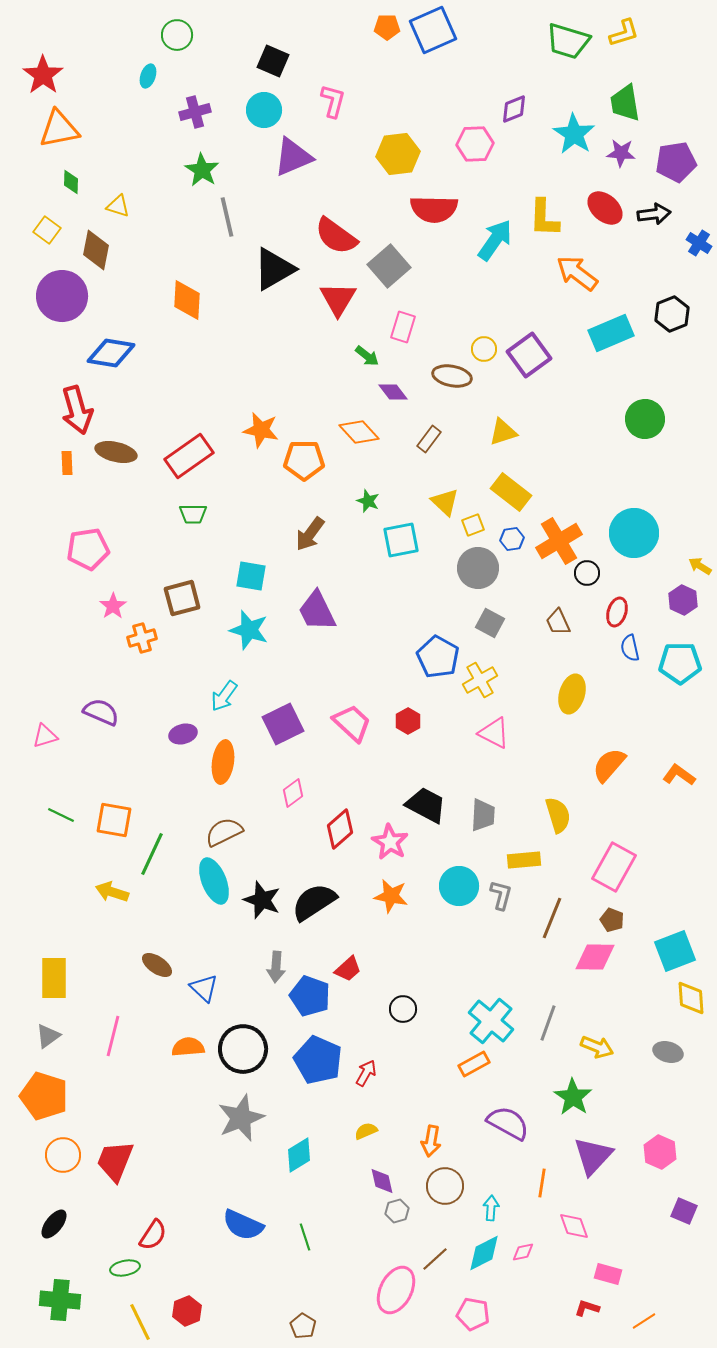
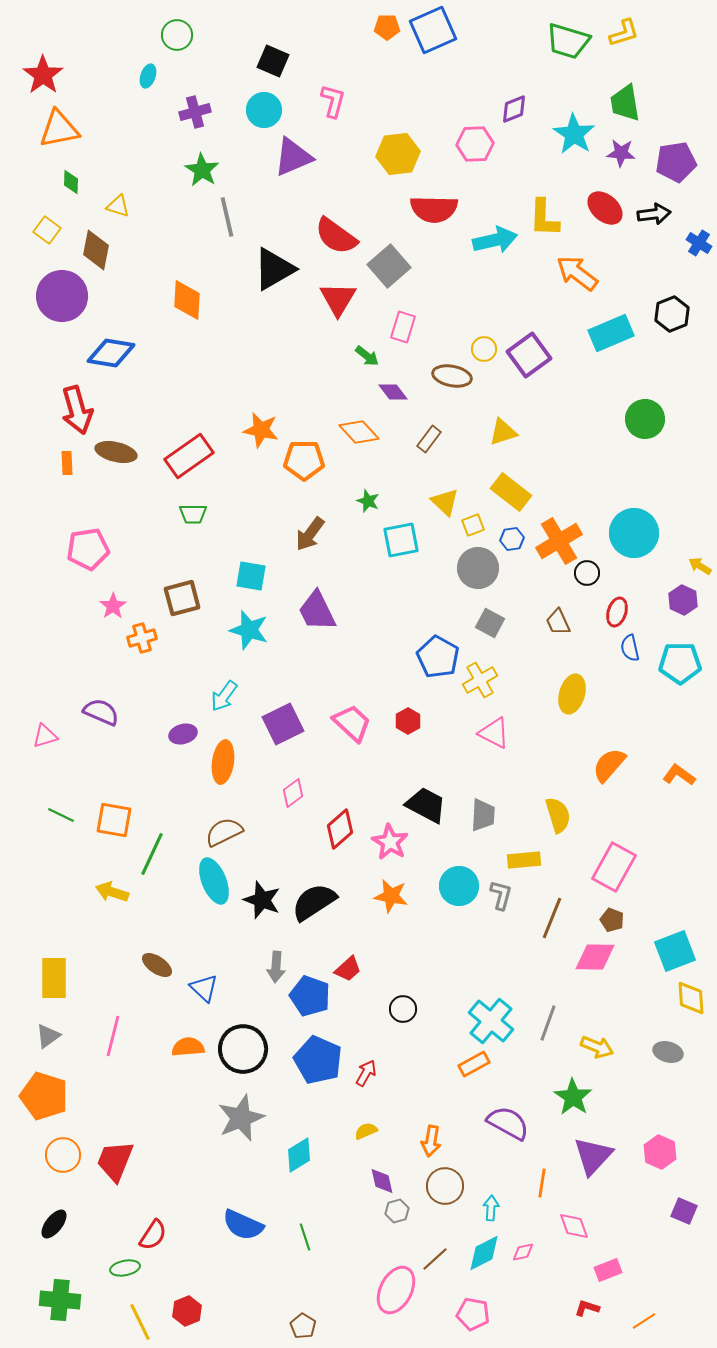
cyan arrow at (495, 240): rotated 42 degrees clockwise
pink rectangle at (608, 1274): moved 4 px up; rotated 36 degrees counterclockwise
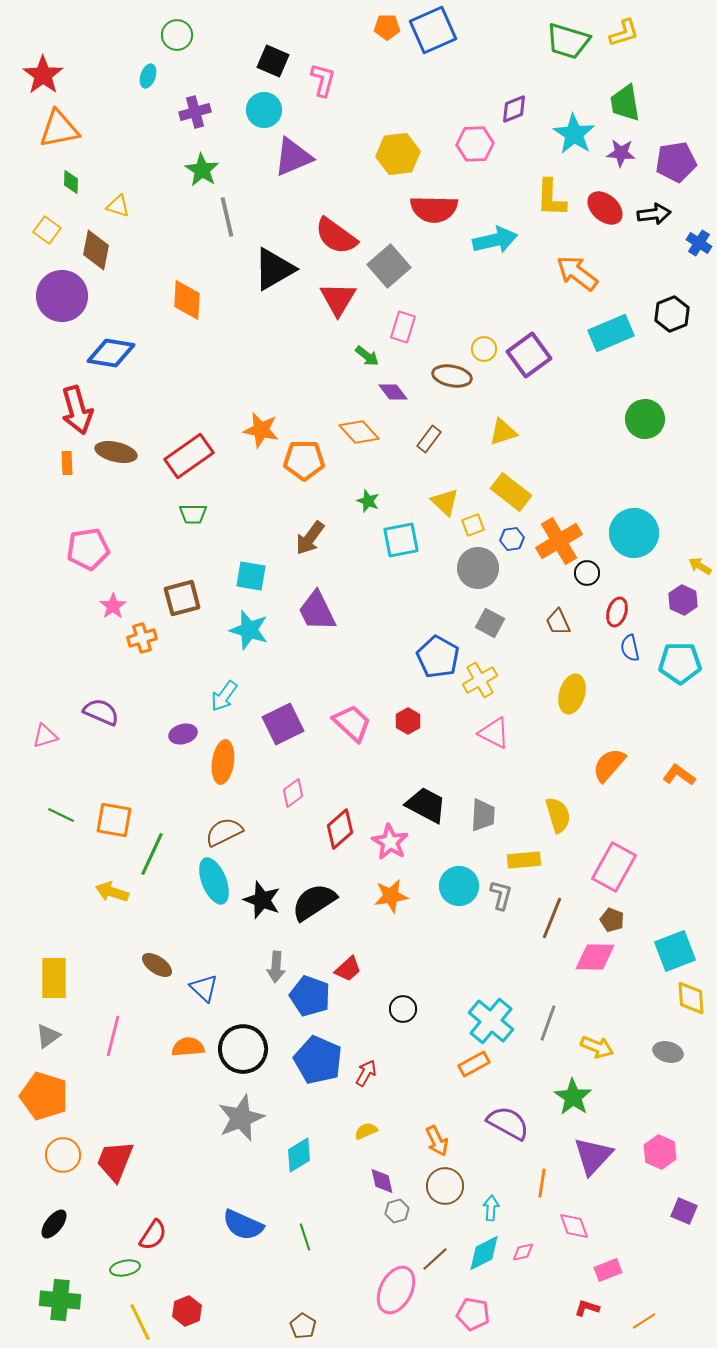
pink L-shape at (333, 101): moved 10 px left, 21 px up
yellow L-shape at (544, 218): moved 7 px right, 20 px up
brown arrow at (310, 534): moved 4 px down
orange star at (391, 896): rotated 20 degrees counterclockwise
orange arrow at (431, 1141): moved 6 px right; rotated 36 degrees counterclockwise
